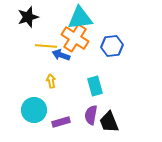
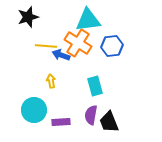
cyan triangle: moved 8 px right, 2 px down
orange cross: moved 3 px right, 5 px down
purple rectangle: rotated 12 degrees clockwise
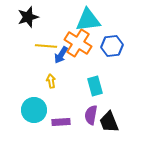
blue arrow: rotated 78 degrees counterclockwise
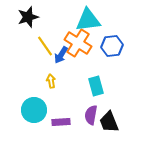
yellow line: moved 1 px left; rotated 50 degrees clockwise
cyan rectangle: moved 1 px right
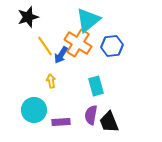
cyan triangle: rotated 32 degrees counterclockwise
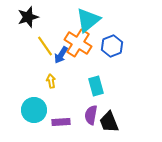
blue hexagon: rotated 15 degrees counterclockwise
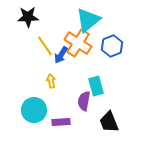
black star: rotated 15 degrees clockwise
purple semicircle: moved 7 px left, 14 px up
